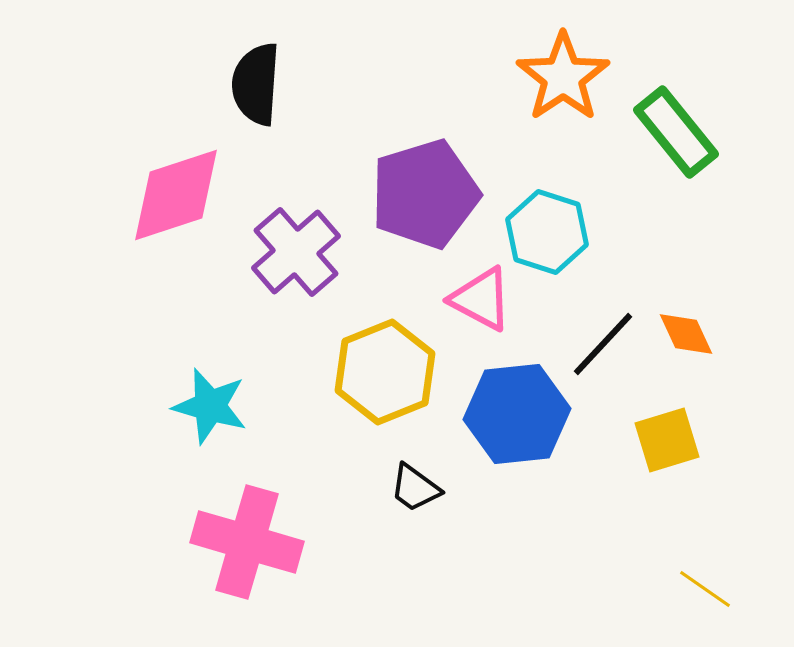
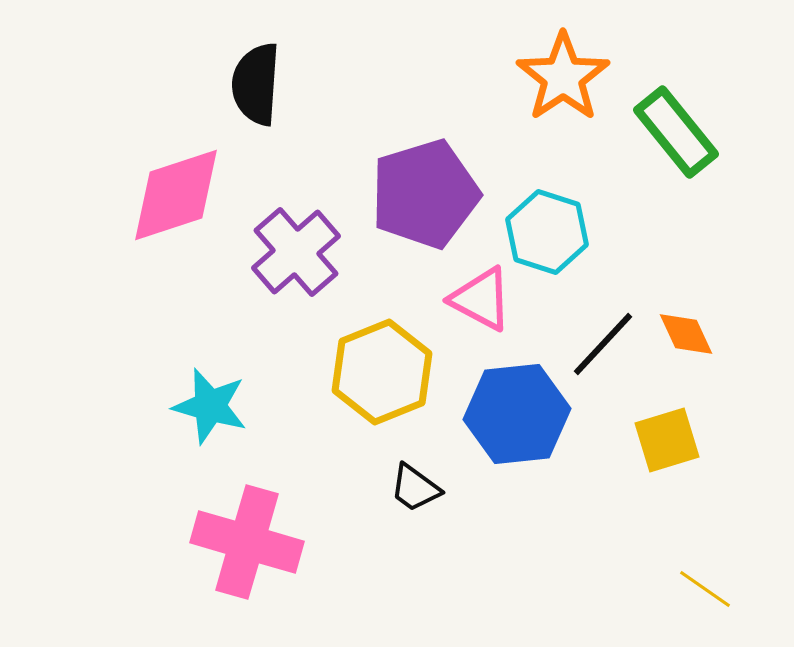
yellow hexagon: moved 3 px left
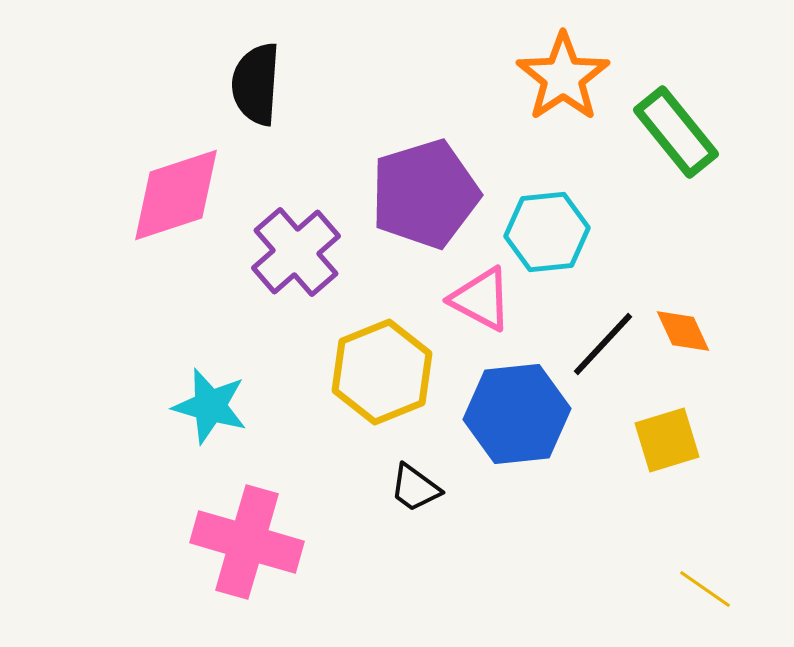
cyan hexagon: rotated 24 degrees counterclockwise
orange diamond: moved 3 px left, 3 px up
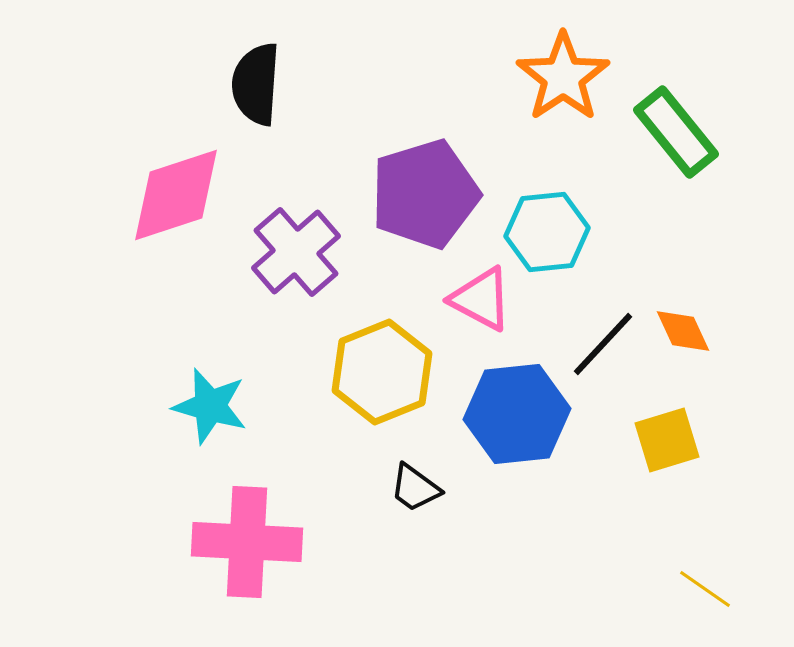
pink cross: rotated 13 degrees counterclockwise
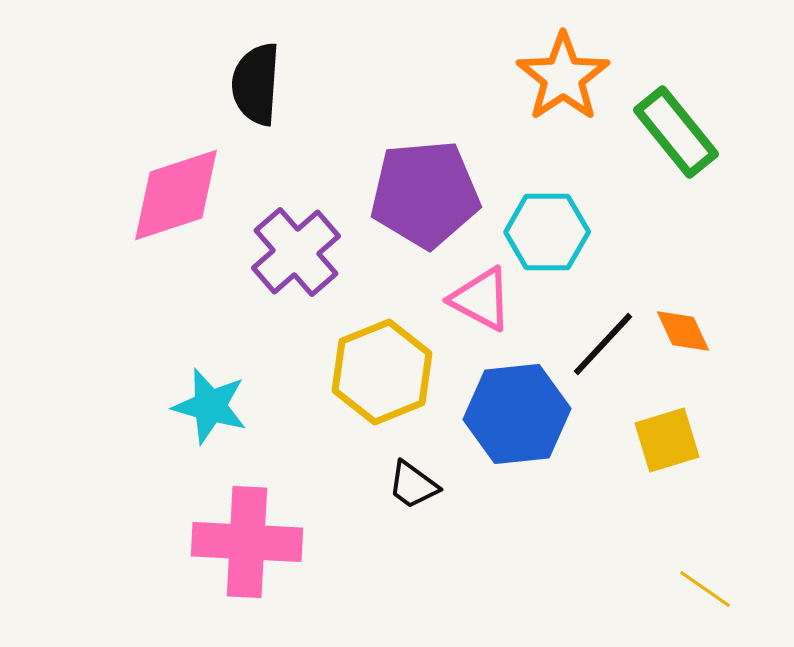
purple pentagon: rotated 12 degrees clockwise
cyan hexagon: rotated 6 degrees clockwise
black trapezoid: moved 2 px left, 3 px up
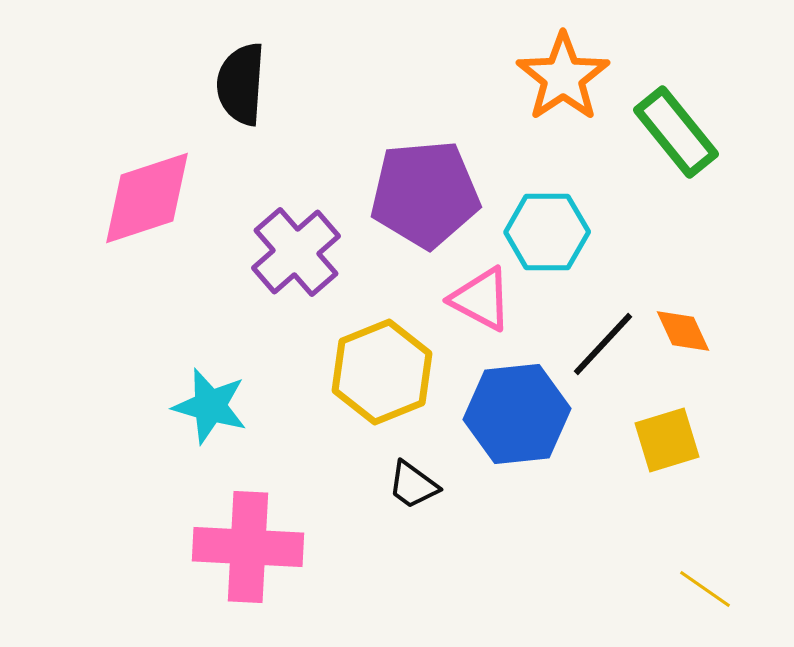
black semicircle: moved 15 px left
pink diamond: moved 29 px left, 3 px down
pink cross: moved 1 px right, 5 px down
